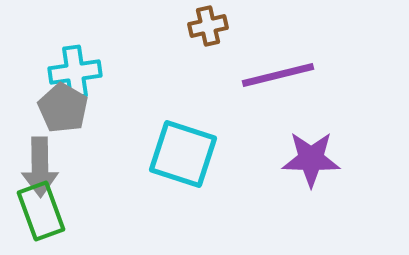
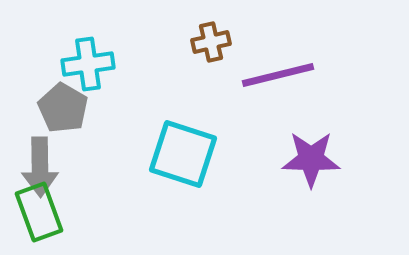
brown cross: moved 3 px right, 16 px down
cyan cross: moved 13 px right, 8 px up
green rectangle: moved 2 px left, 1 px down
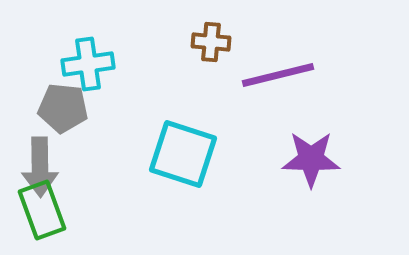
brown cross: rotated 18 degrees clockwise
gray pentagon: rotated 24 degrees counterclockwise
green rectangle: moved 3 px right, 2 px up
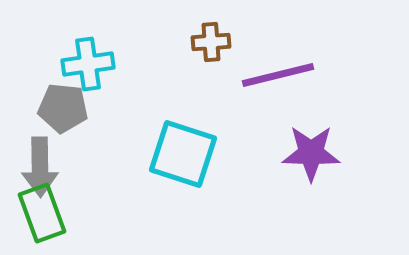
brown cross: rotated 9 degrees counterclockwise
purple star: moved 6 px up
green rectangle: moved 3 px down
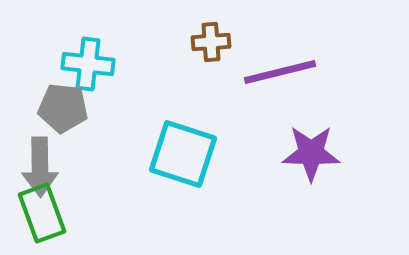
cyan cross: rotated 15 degrees clockwise
purple line: moved 2 px right, 3 px up
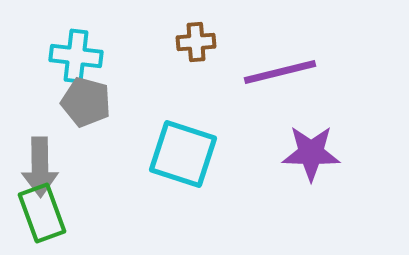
brown cross: moved 15 px left
cyan cross: moved 12 px left, 8 px up
gray pentagon: moved 23 px right, 6 px up; rotated 9 degrees clockwise
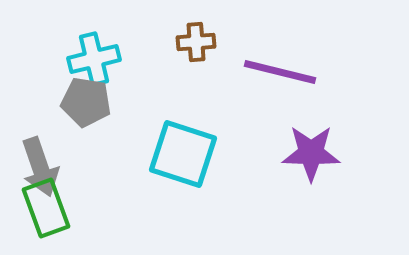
cyan cross: moved 18 px right, 3 px down; rotated 21 degrees counterclockwise
purple line: rotated 28 degrees clockwise
gray pentagon: rotated 6 degrees counterclockwise
gray arrow: rotated 18 degrees counterclockwise
green rectangle: moved 4 px right, 5 px up
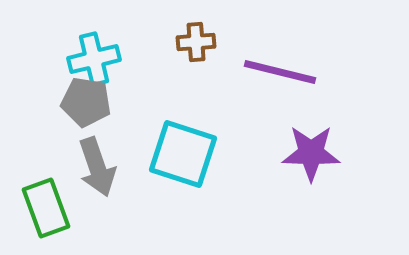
gray arrow: moved 57 px right
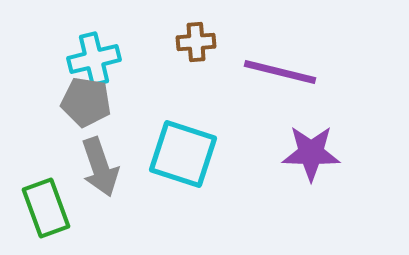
gray arrow: moved 3 px right
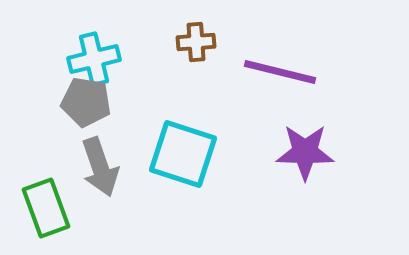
purple star: moved 6 px left, 1 px up
